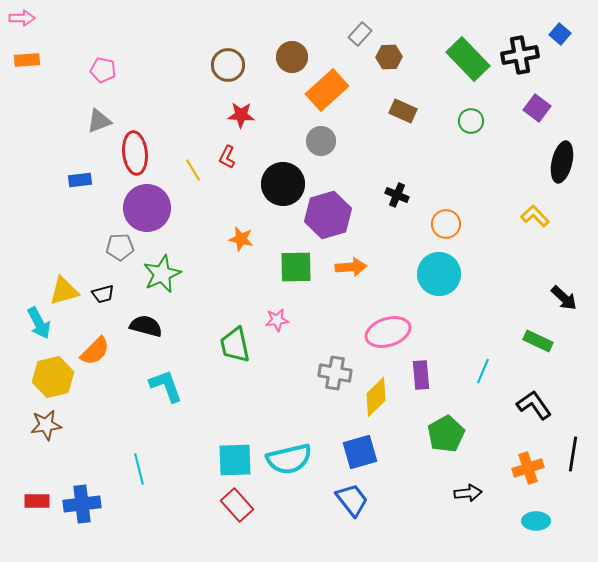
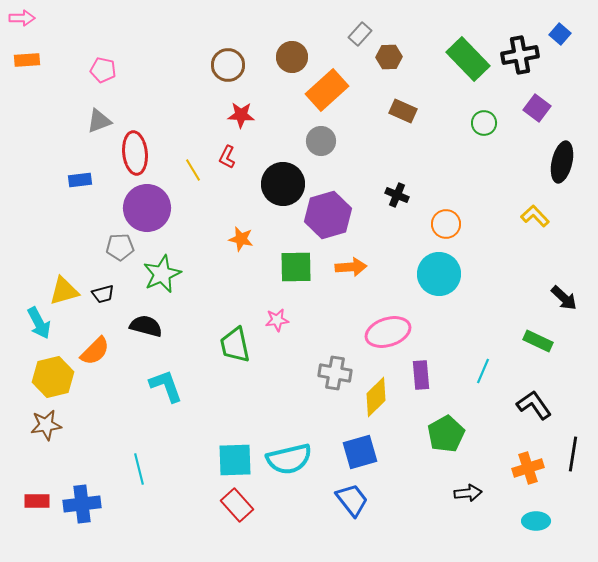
green circle at (471, 121): moved 13 px right, 2 px down
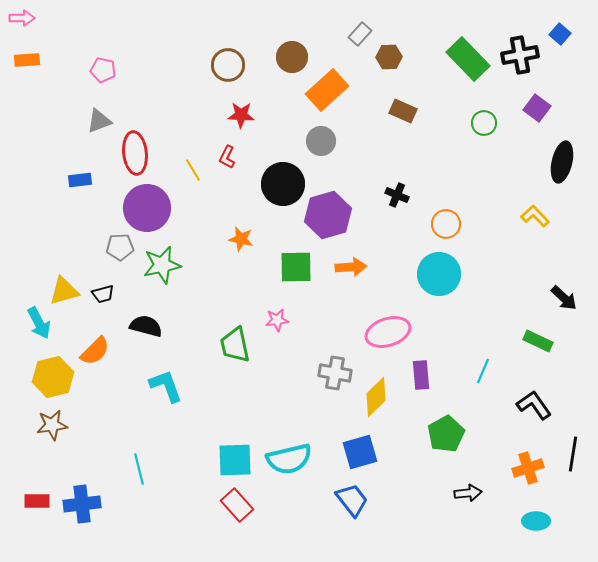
green star at (162, 274): moved 9 px up; rotated 12 degrees clockwise
brown star at (46, 425): moved 6 px right
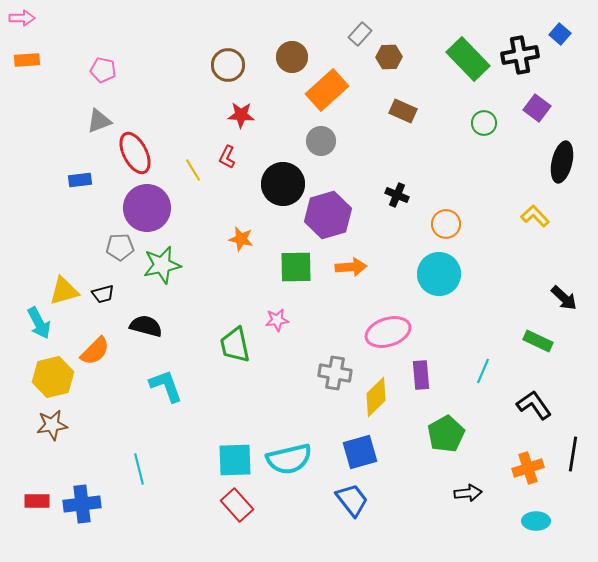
red ellipse at (135, 153): rotated 21 degrees counterclockwise
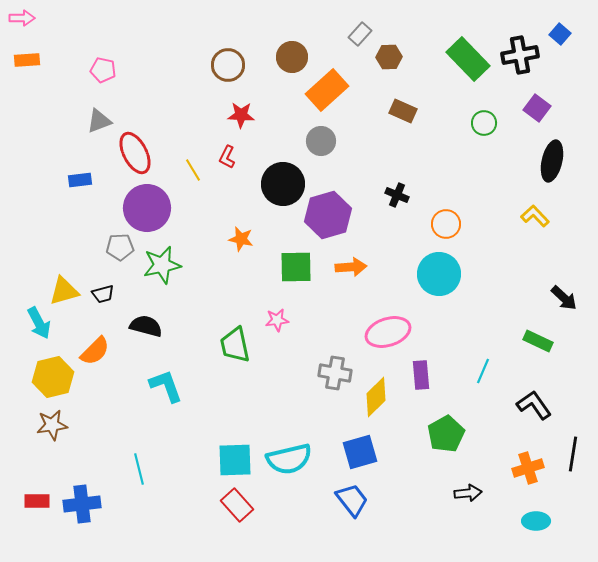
black ellipse at (562, 162): moved 10 px left, 1 px up
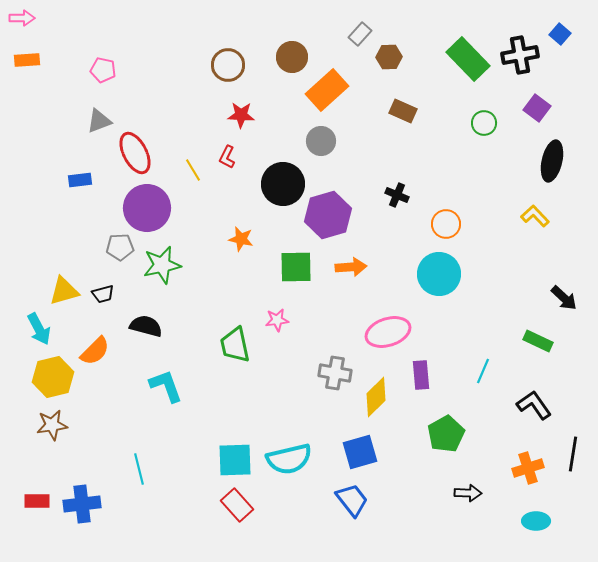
cyan arrow at (39, 323): moved 6 px down
black arrow at (468, 493): rotated 8 degrees clockwise
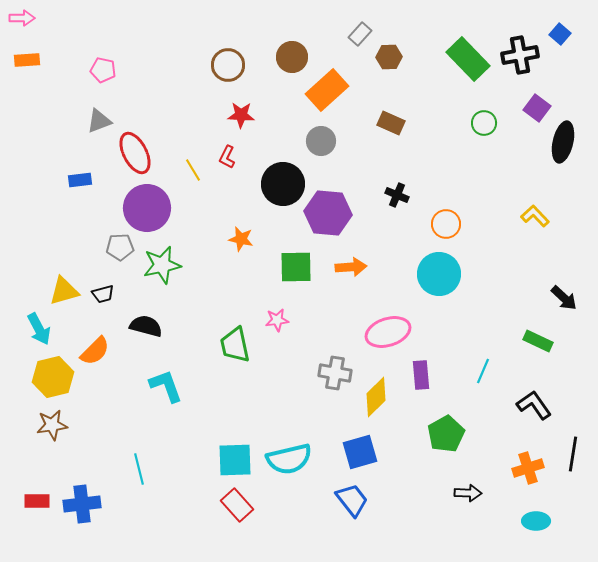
brown rectangle at (403, 111): moved 12 px left, 12 px down
black ellipse at (552, 161): moved 11 px right, 19 px up
purple hexagon at (328, 215): moved 2 px up; rotated 21 degrees clockwise
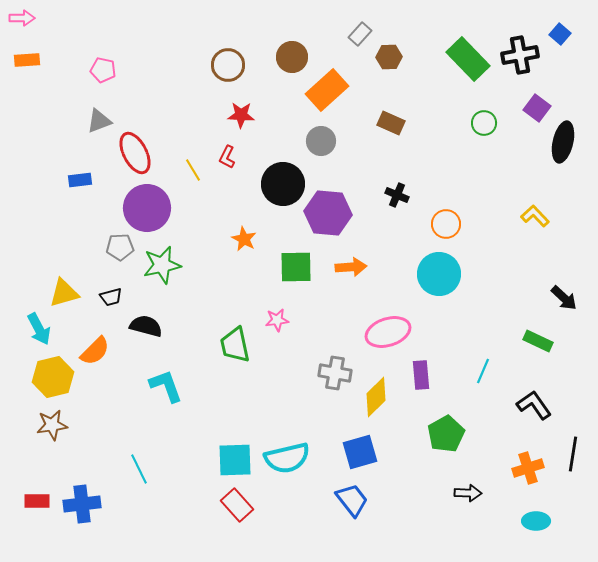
orange star at (241, 239): moved 3 px right; rotated 15 degrees clockwise
yellow triangle at (64, 291): moved 2 px down
black trapezoid at (103, 294): moved 8 px right, 3 px down
cyan semicircle at (289, 459): moved 2 px left, 1 px up
cyan line at (139, 469): rotated 12 degrees counterclockwise
